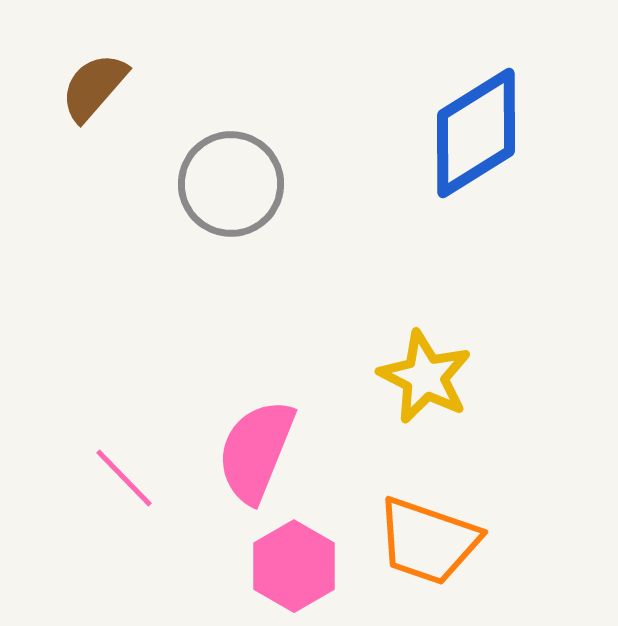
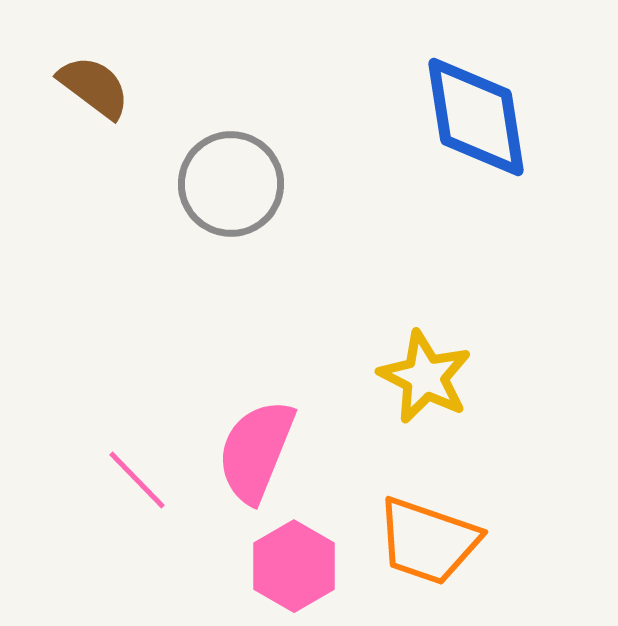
brown semicircle: rotated 86 degrees clockwise
blue diamond: moved 16 px up; rotated 67 degrees counterclockwise
pink line: moved 13 px right, 2 px down
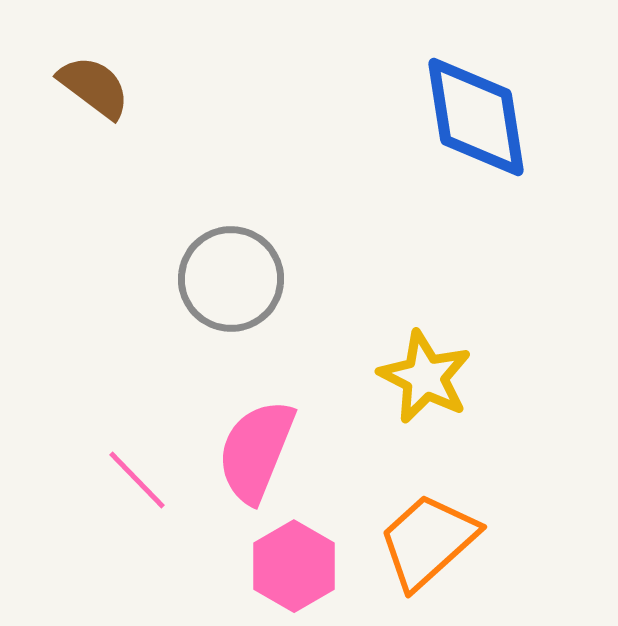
gray circle: moved 95 px down
orange trapezoid: rotated 119 degrees clockwise
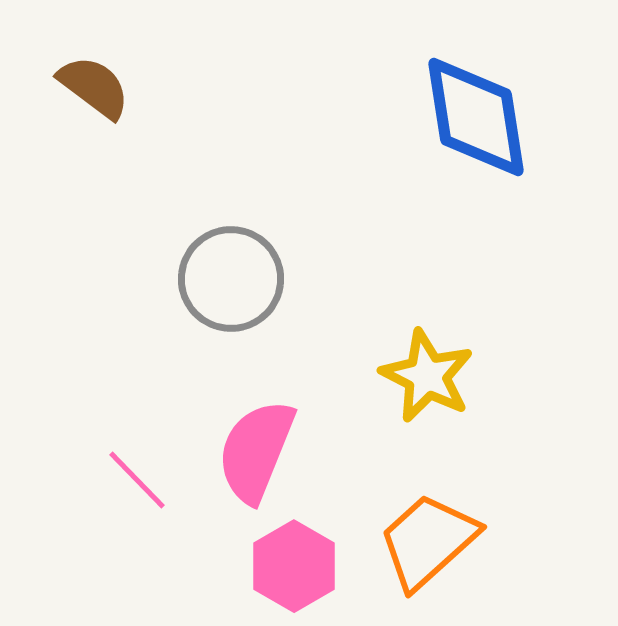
yellow star: moved 2 px right, 1 px up
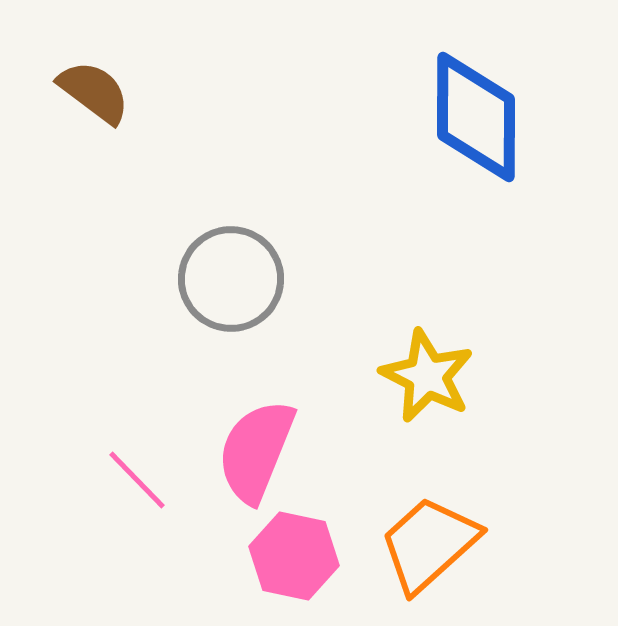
brown semicircle: moved 5 px down
blue diamond: rotated 9 degrees clockwise
orange trapezoid: moved 1 px right, 3 px down
pink hexagon: moved 10 px up; rotated 18 degrees counterclockwise
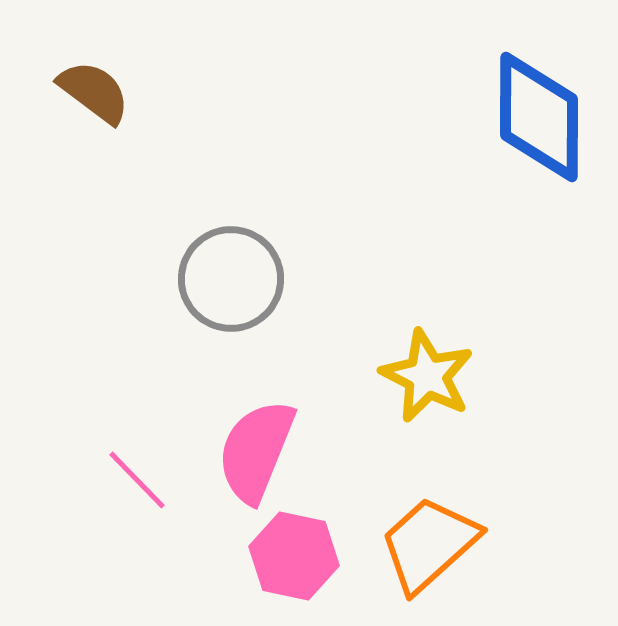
blue diamond: moved 63 px right
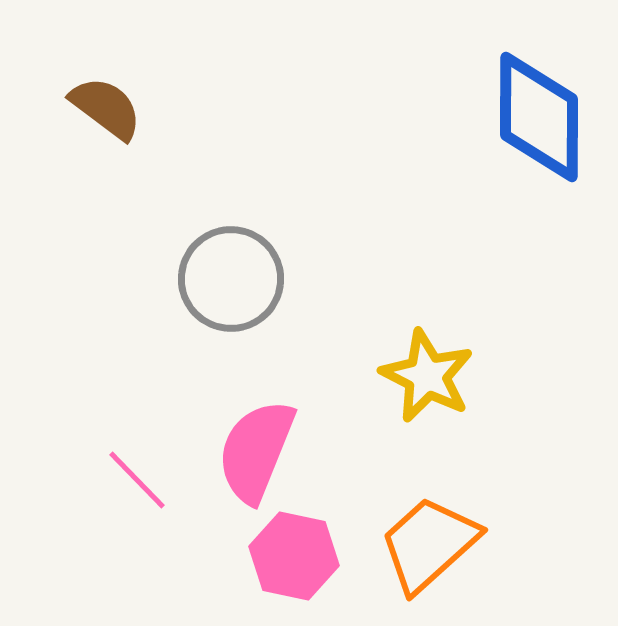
brown semicircle: moved 12 px right, 16 px down
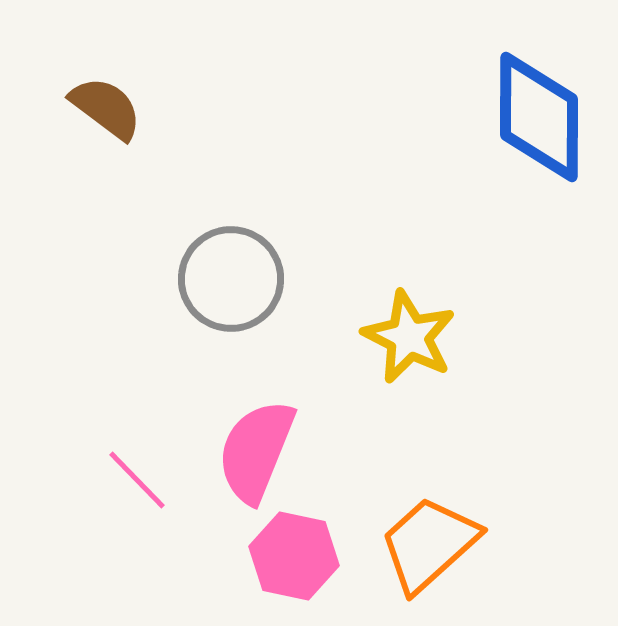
yellow star: moved 18 px left, 39 px up
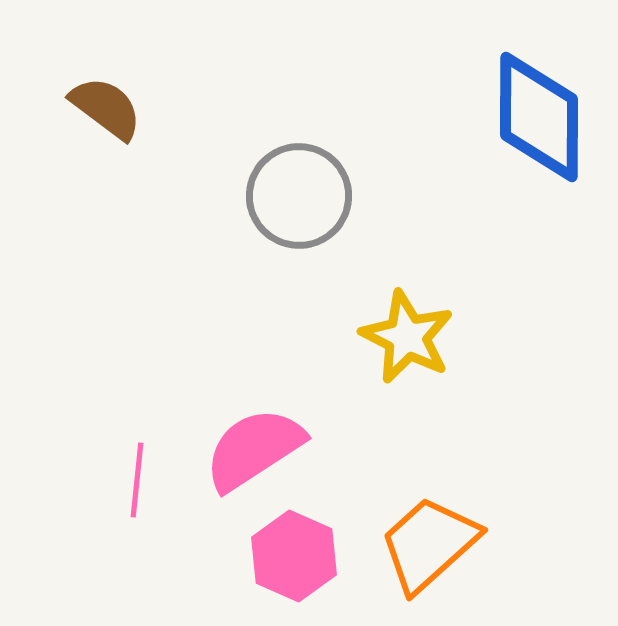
gray circle: moved 68 px right, 83 px up
yellow star: moved 2 px left
pink semicircle: moved 2 px left, 2 px up; rotated 35 degrees clockwise
pink line: rotated 50 degrees clockwise
pink hexagon: rotated 12 degrees clockwise
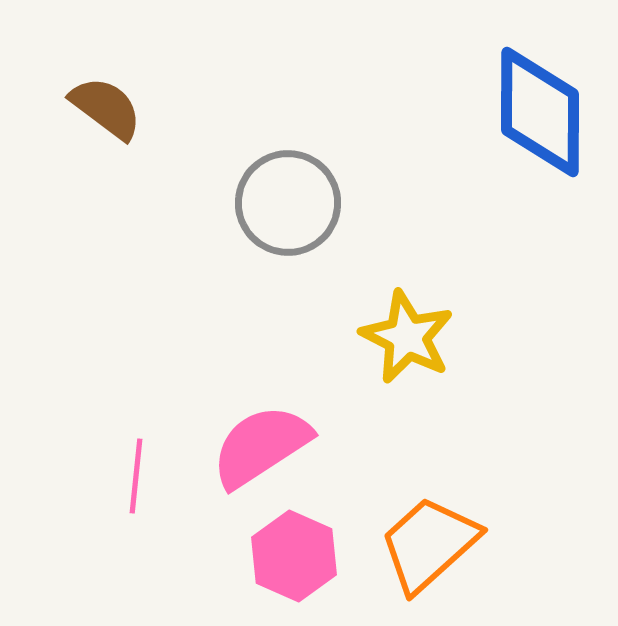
blue diamond: moved 1 px right, 5 px up
gray circle: moved 11 px left, 7 px down
pink semicircle: moved 7 px right, 3 px up
pink line: moved 1 px left, 4 px up
